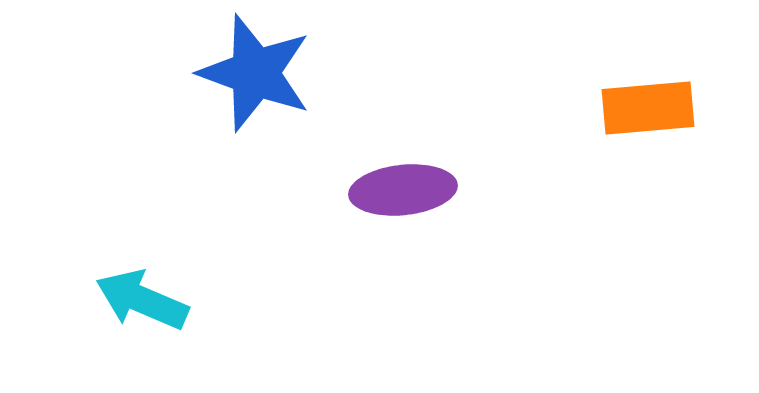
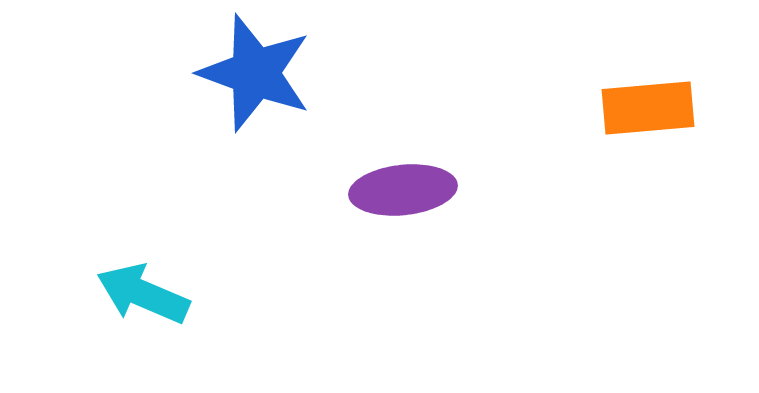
cyan arrow: moved 1 px right, 6 px up
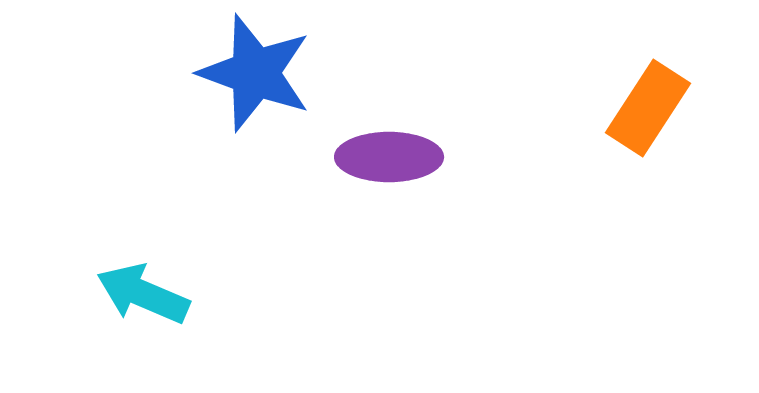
orange rectangle: rotated 52 degrees counterclockwise
purple ellipse: moved 14 px left, 33 px up; rotated 6 degrees clockwise
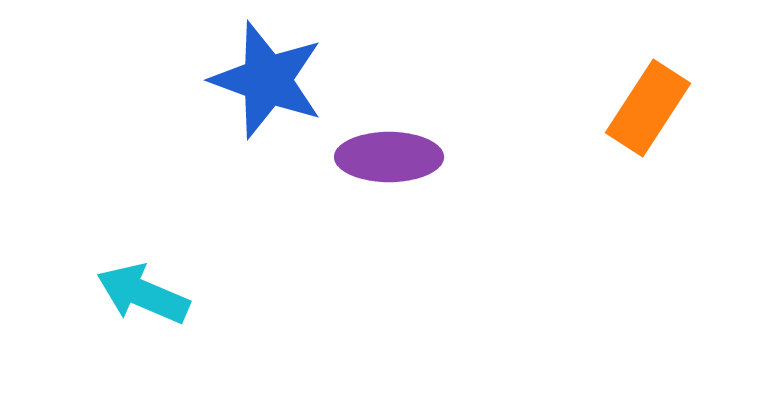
blue star: moved 12 px right, 7 px down
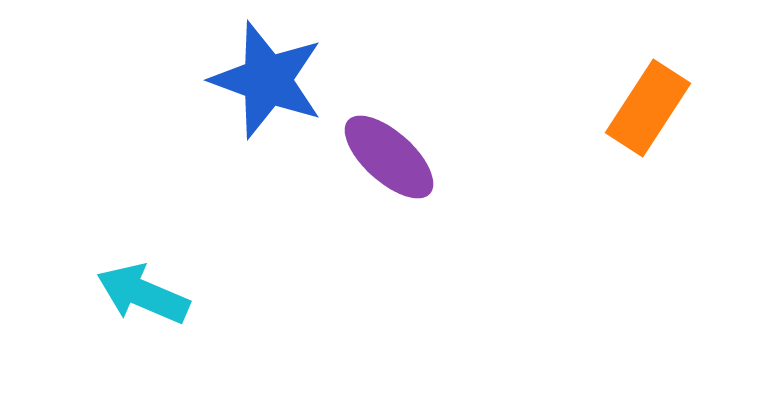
purple ellipse: rotated 42 degrees clockwise
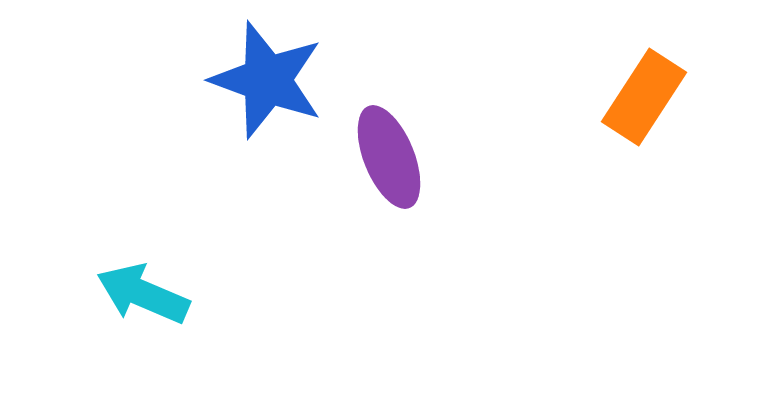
orange rectangle: moved 4 px left, 11 px up
purple ellipse: rotated 26 degrees clockwise
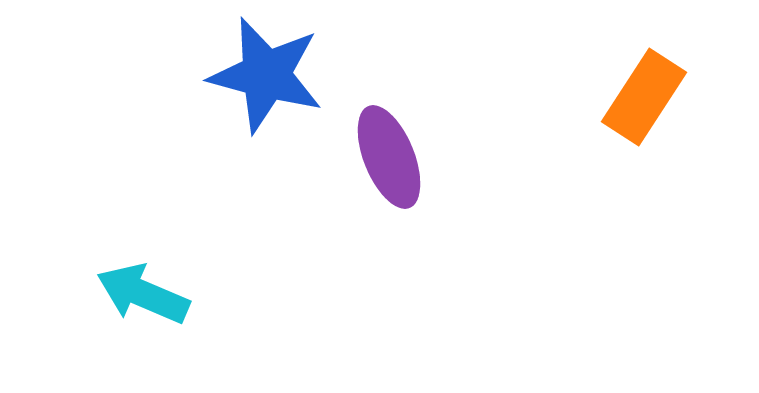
blue star: moved 1 px left, 5 px up; rotated 5 degrees counterclockwise
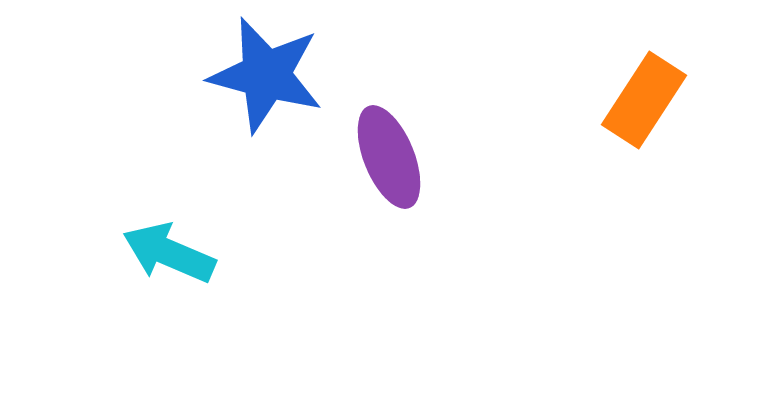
orange rectangle: moved 3 px down
cyan arrow: moved 26 px right, 41 px up
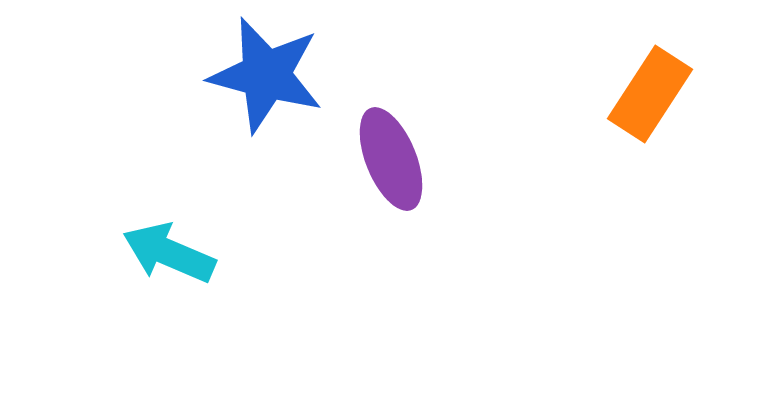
orange rectangle: moved 6 px right, 6 px up
purple ellipse: moved 2 px right, 2 px down
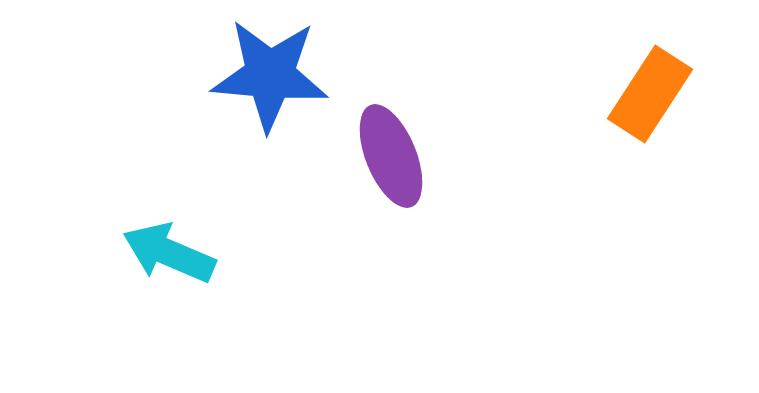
blue star: moved 4 px right; rotated 10 degrees counterclockwise
purple ellipse: moved 3 px up
